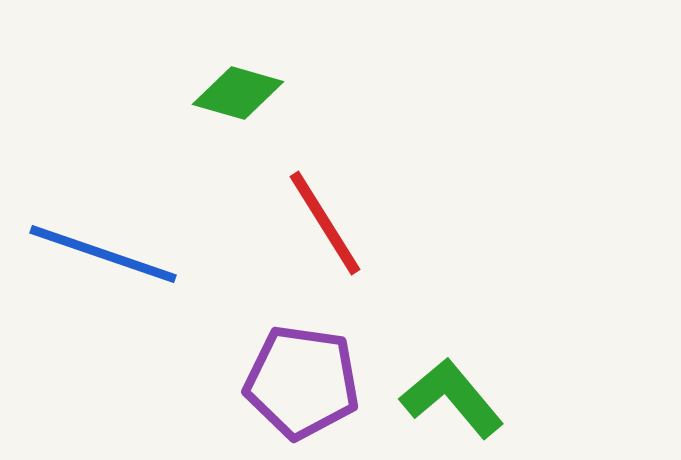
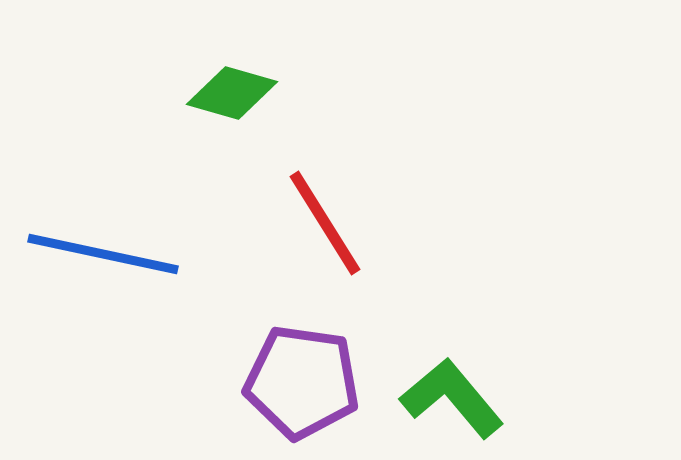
green diamond: moved 6 px left
blue line: rotated 7 degrees counterclockwise
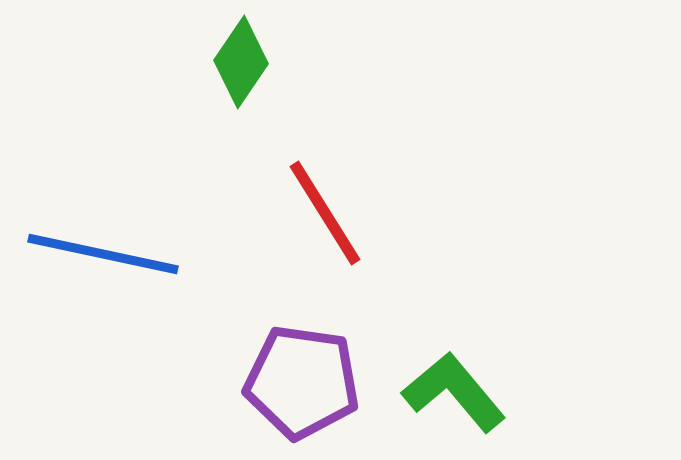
green diamond: moved 9 px right, 31 px up; rotated 72 degrees counterclockwise
red line: moved 10 px up
green L-shape: moved 2 px right, 6 px up
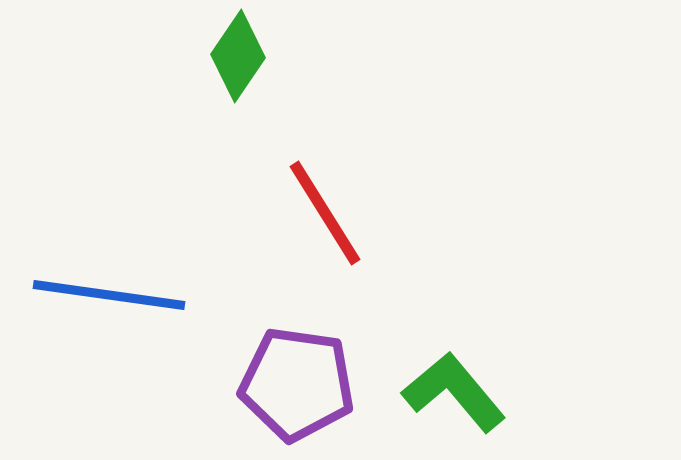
green diamond: moved 3 px left, 6 px up
blue line: moved 6 px right, 41 px down; rotated 4 degrees counterclockwise
purple pentagon: moved 5 px left, 2 px down
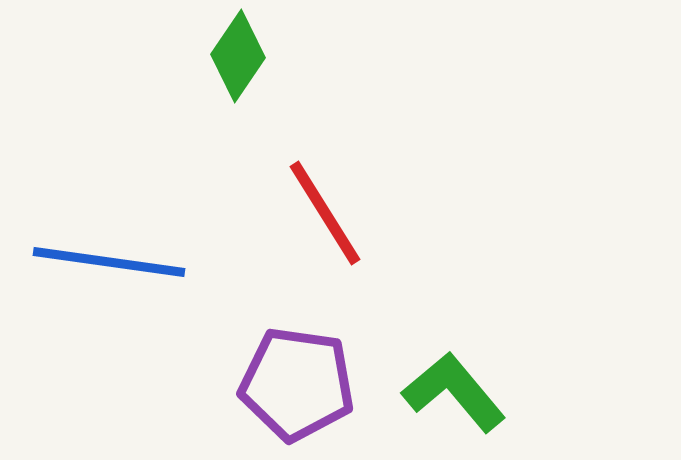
blue line: moved 33 px up
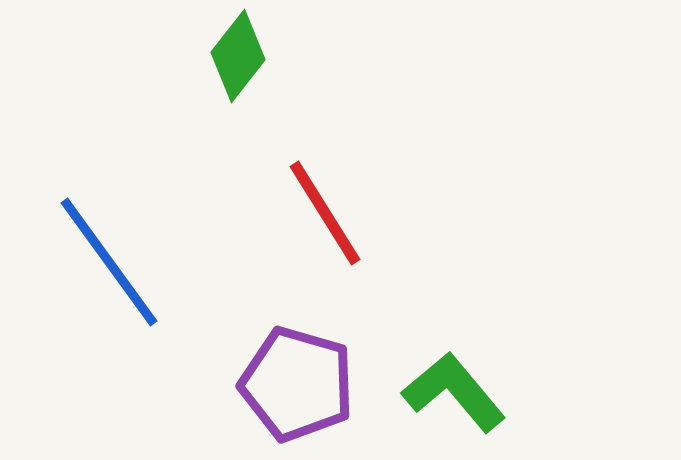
green diamond: rotated 4 degrees clockwise
blue line: rotated 46 degrees clockwise
purple pentagon: rotated 8 degrees clockwise
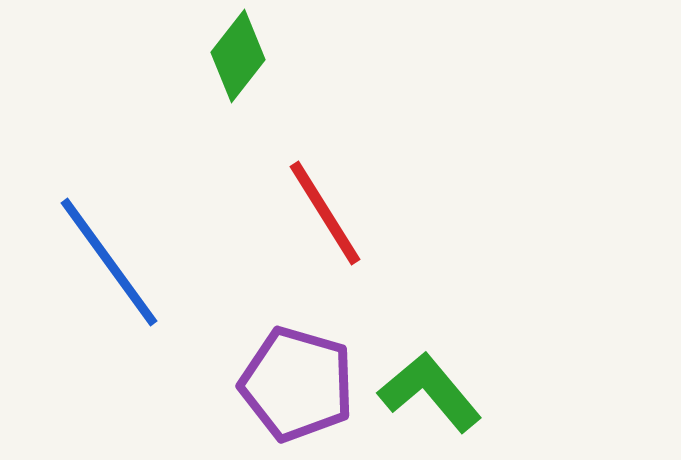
green L-shape: moved 24 px left
